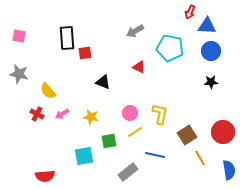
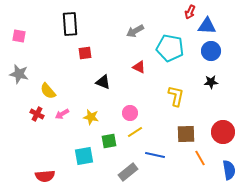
black rectangle: moved 3 px right, 14 px up
yellow L-shape: moved 16 px right, 18 px up
brown square: moved 1 px left, 1 px up; rotated 30 degrees clockwise
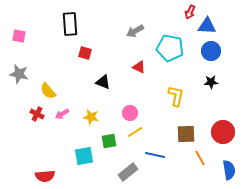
red square: rotated 24 degrees clockwise
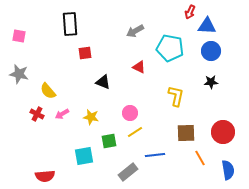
red square: rotated 24 degrees counterclockwise
brown square: moved 1 px up
blue line: rotated 18 degrees counterclockwise
blue semicircle: moved 1 px left
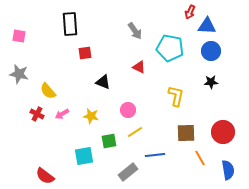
gray arrow: rotated 96 degrees counterclockwise
pink circle: moved 2 px left, 3 px up
yellow star: moved 1 px up
red semicircle: rotated 42 degrees clockwise
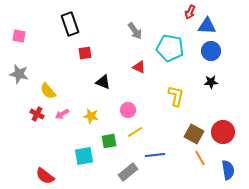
black rectangle: rotated 15 degrees counterclockwise
brown square: moved 8 px right, 1 px down; rotated 30 degrees clockwise
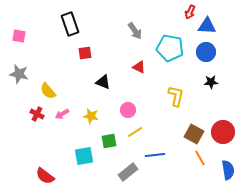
blue circle: moved 5 px left, 1 px down
